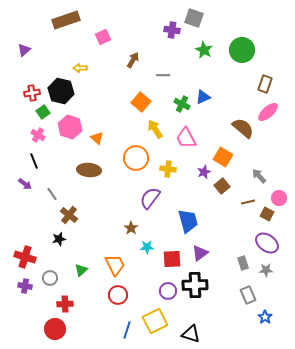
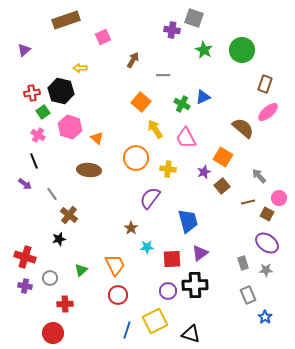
red circle at (55, 329): moved 2 px left, 4 px down
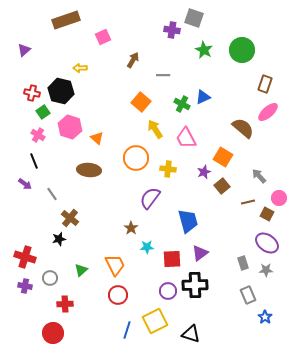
red cross at (32, 93): rotated 21 degrees clockwise
brown cross at (69, 215): moved 1 px right, 3 px down
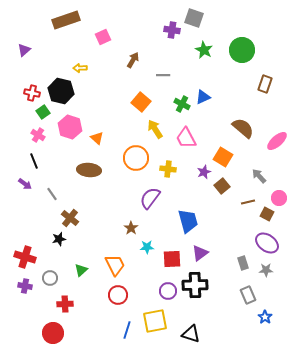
pink ellipse at (268, 112): moved 9 px right, 29 px down
yellow square at (155, 321): rotated 15 degrees clockwise
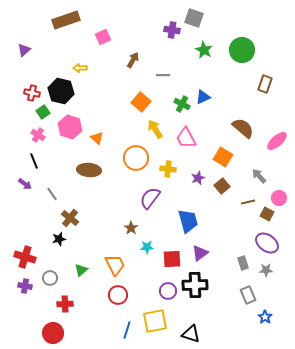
purple star at (204, 172): moved 6 px left, 6 px down
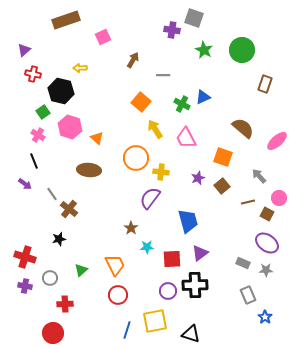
red cross at (32, 93): moved 1 px right, 19 px up
orange square at (223, 157): rotated 12 degrees counterclockwise
yellow cross at (168, 169): moved 7 px left, 3 px down
brown cross at (70, 218): moved 1 px left, 9 px up
gray rectangle at (243, 263): rotated 48 degrees counterclockwise
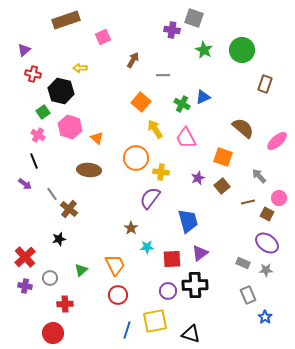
red cross at (25, 257): rotated 30 degrees clockwise
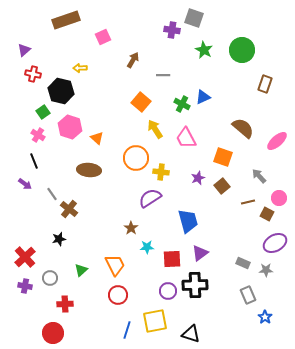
purple semicircle at (150, 198): rotated 20 degrees clockwise
purple ellipse at (267, 243): moved 8 px right; rotated 65 degrees counterclockwise
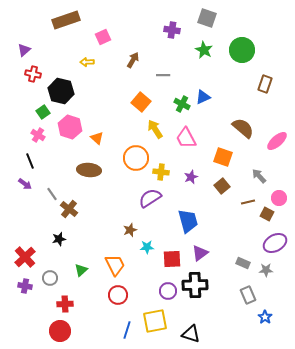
gray square at (194, 18): moved 13 px right
yellow arrow at (80, 68): moved 7 px right, 6 px up
black line at (34, 161): moved 4 px left
purple star at (198, 178): moved 7 px left, 1 px up
brown star at (131, 228): moved 1 px left, 2 px down; rotated 16 degrees clockwise
red circle at (53, 333): moved 7 px right, 2 px up
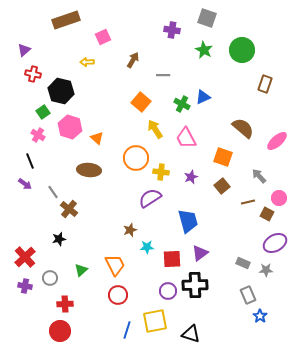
gray line at (52, 194): moved 1 px right, 2 px up
blue star at (265, 317): moved 5 px left, 1 px up
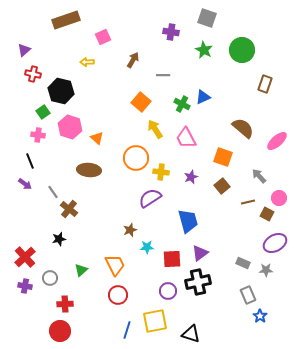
purple cross at (172, 30): moved 1 px left, 2 px down
pink cross at (38, 135): rotated 24 degrees counterclockwise
black cross at (195, 285): moved 3 px right, 3 px up; rotated 10 degrees counterclockwise
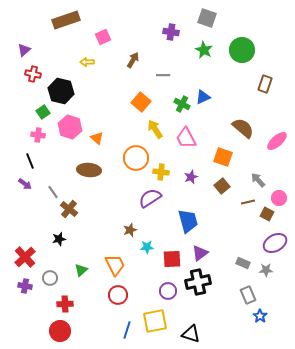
gray arrow at (259, 176): moved 1 px left, 4 px down
